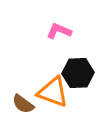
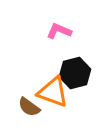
black hexagon: moved 3 px left; rotated 12 degrees counterclockwise
brown semicircle: moved 6 px right, 3 px down
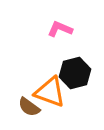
pink L-shape: moved 1 px right, 2 px up
orange triangle: moved 3 px left
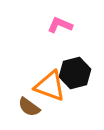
pink L-shape: moved 4 px up
orange triangle: moved 6 px up
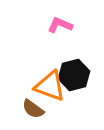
black hexagon: moved 1 px left, 2 px down
brown semicircle: moved 4 px right, 2 px down
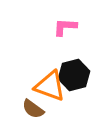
pink L-shape: moved 5 px right, 2 px down; rotated 20 degrees counterclockwise
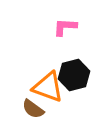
orange triangle: moved 2 px left, 1 px down
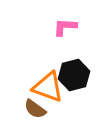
brown semicircle: moved 2 px right
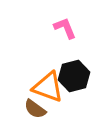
pink L-shape: moved 1 px down; rotated 65 degrees clockwise
black hexagon: moved 1 px down
